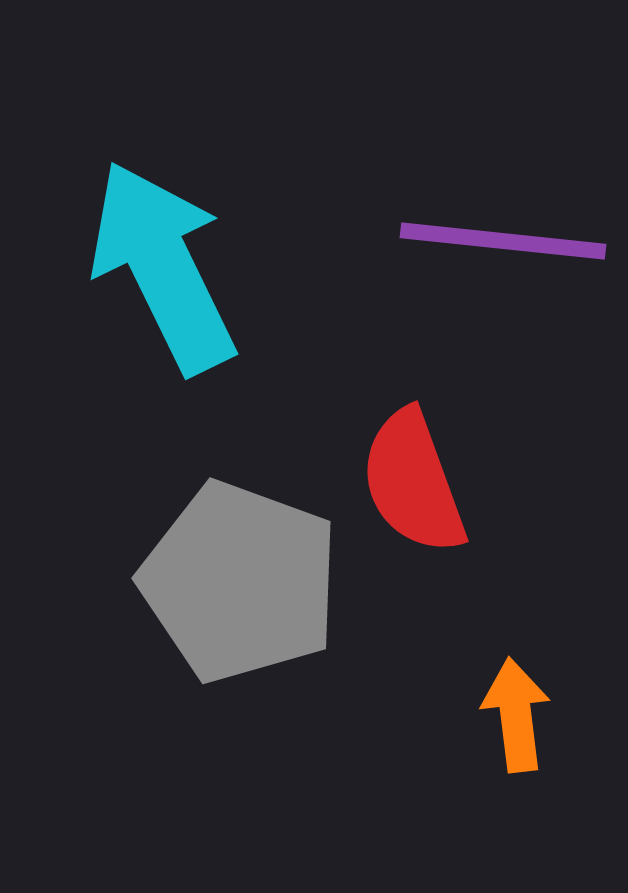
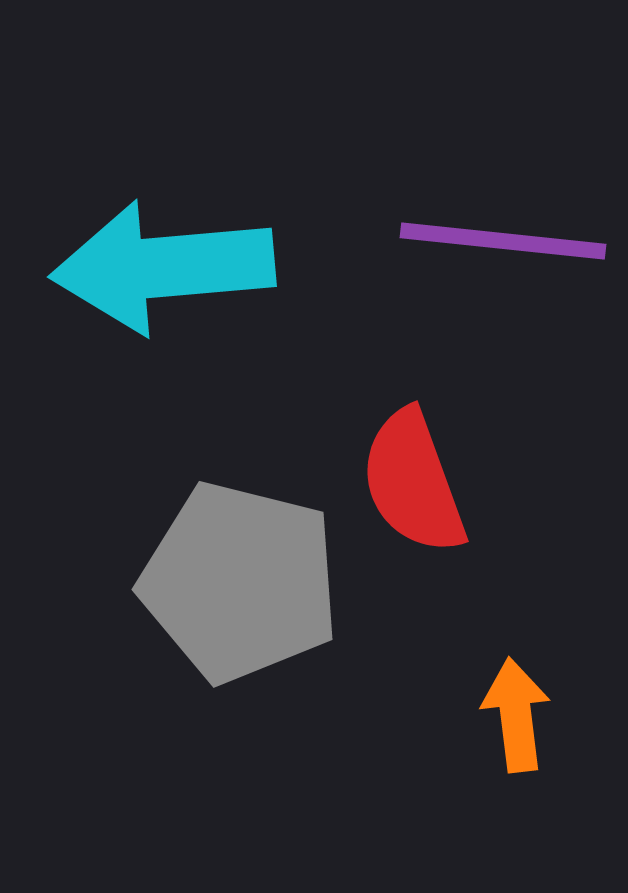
cyan arrow: rotated 69 degrees counterclockwise
gray pentagon: rotated 6 degrees counterclockwise
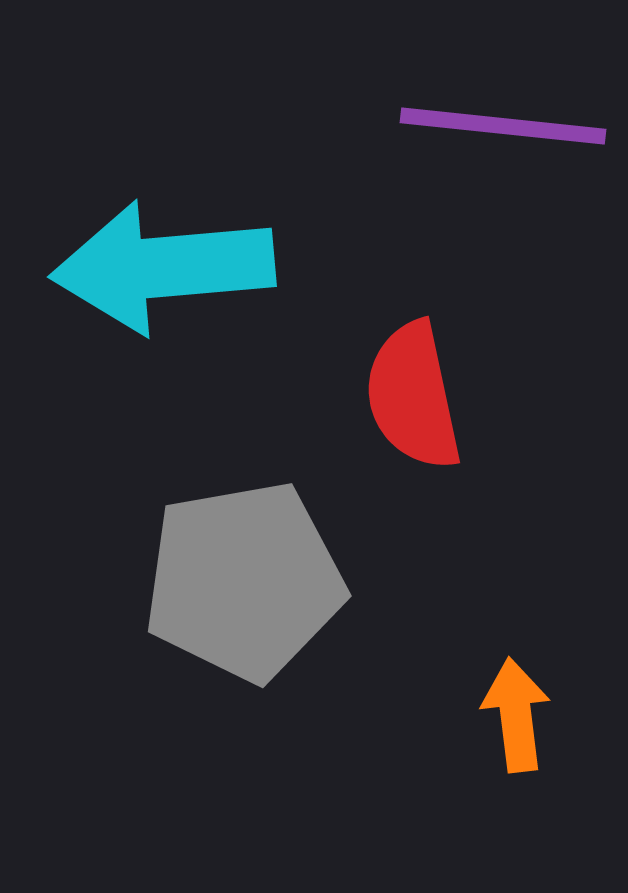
purple line: moved 115 px up
red semicircle: moved 86 px up; rotated 8 degrees clockwise
gray pentagon: moved 4 px right, 1 px up; rotated 24 degrees counterclockwise
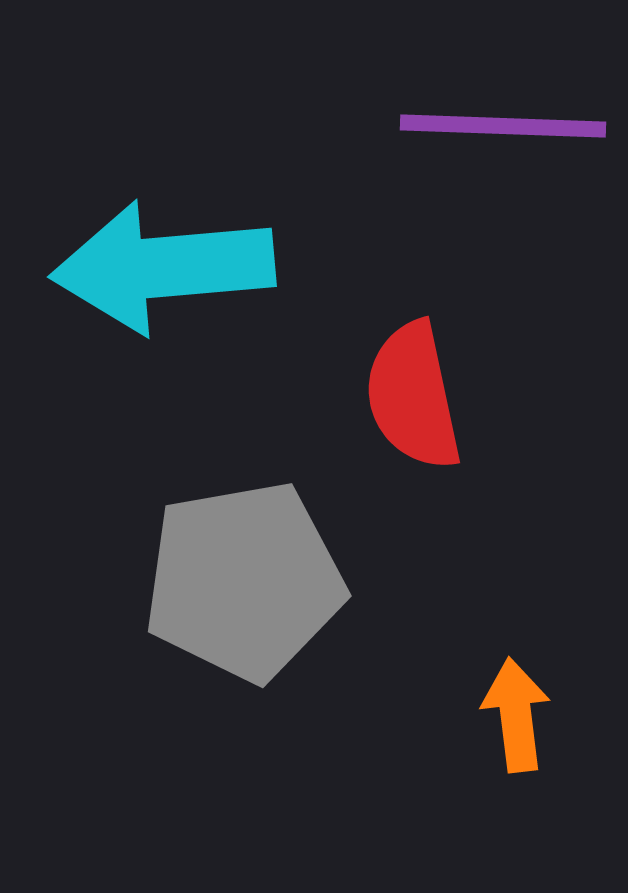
purple line: rotated 4 degrees counterclockwise
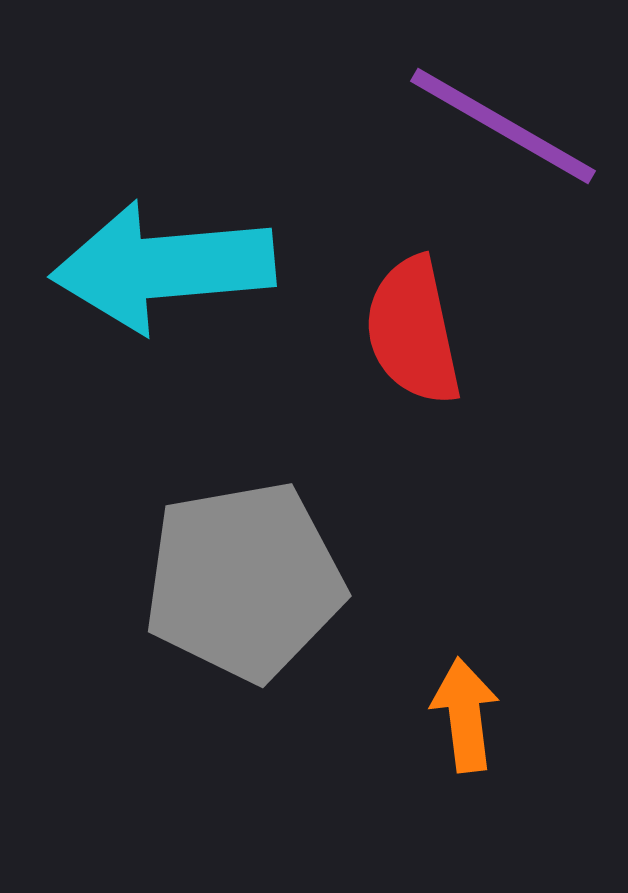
purple line: rotated 28 degrees clockwise
red semicircle: moved 65 px up
orange arrow: moved 51 px left
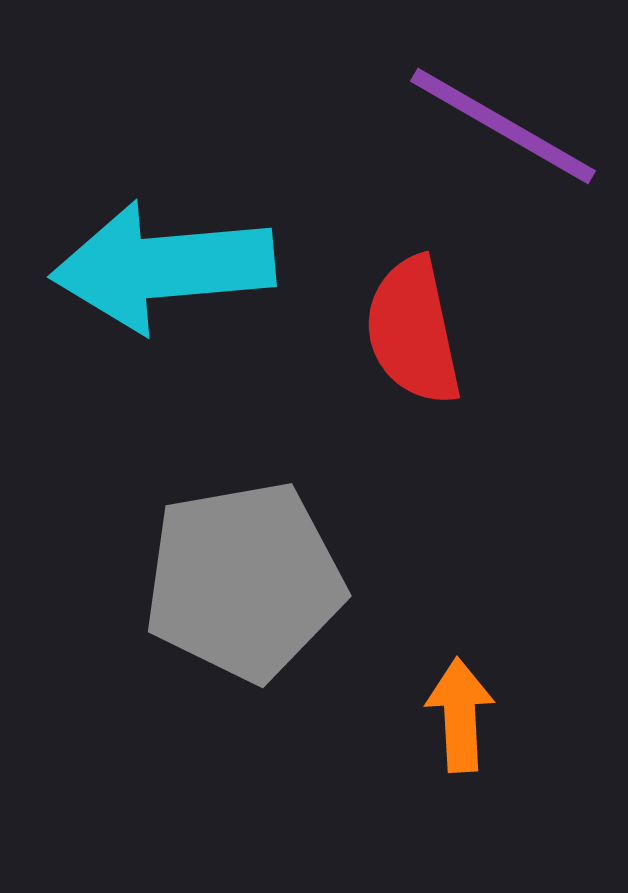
orange arrow: moved 5 px left; rotated 4 degrees clockwise
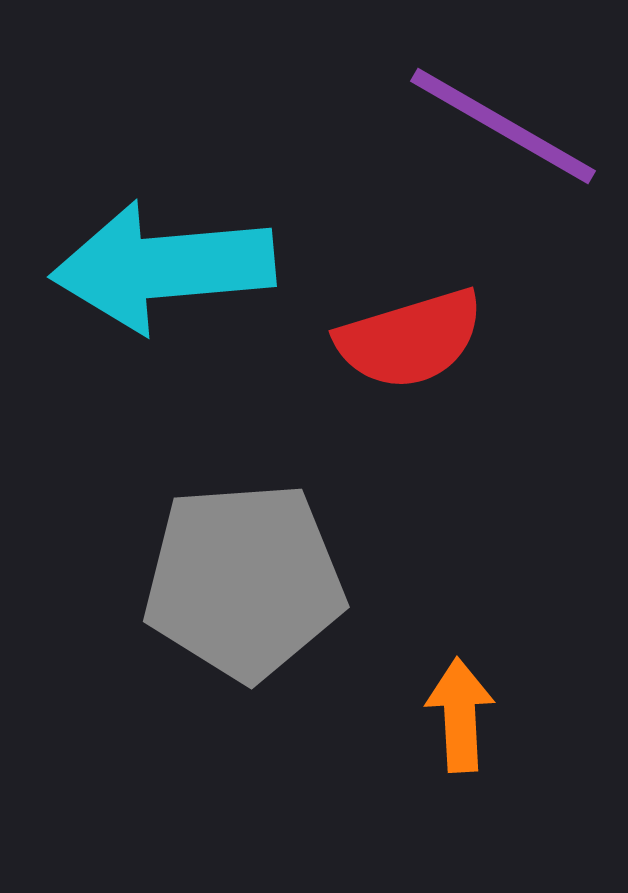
red semicircle: moved 3 px left, 8 px down; rotated 95 degrees counterclockwise
gray pentagon: rotated 6 degrees clockwise
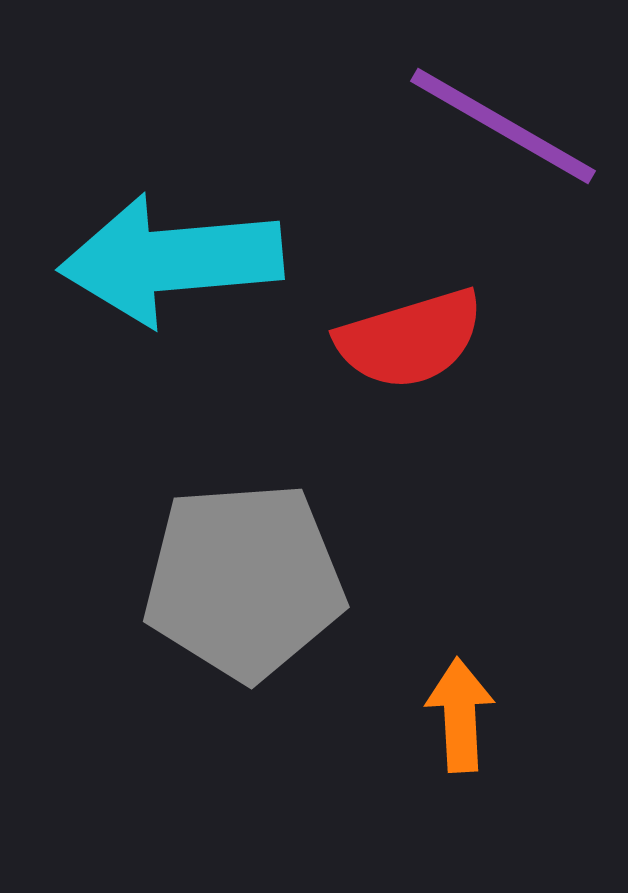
cyan arrow: moved 8 px right, 7 px up
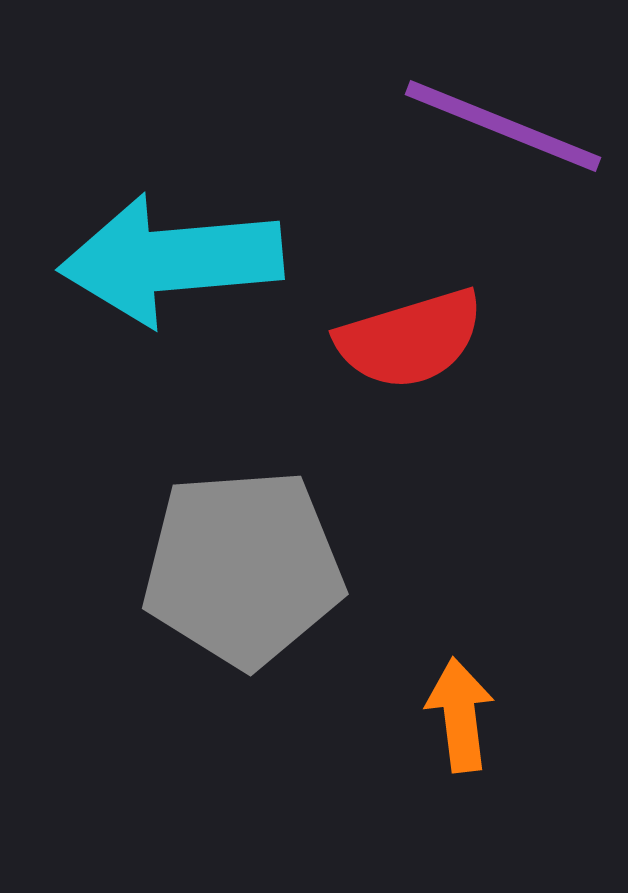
purple line: rotated 8 degrees counterclockwise
gray pentagon: moved 1 px left, 13 px up
orange arrow: rotated 4 degrees counterclockwise
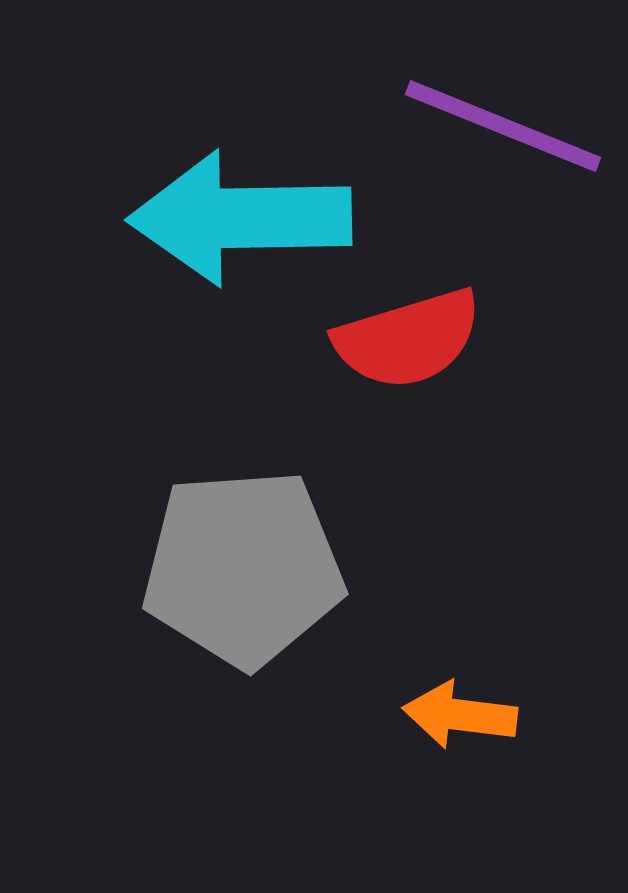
cyan arrow: moved 69 px right, 42 px up; rotated 4 degrees clockwise
red semicircle: moved 2 px left
orange arrow: rotated 76 degrees counterclockwise
